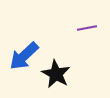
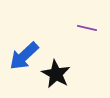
purple line: rotated 24 degrees clockwise
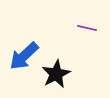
black star: rotated 16 degrees clockwise
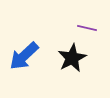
black star: moved 16 px right, 16 px up
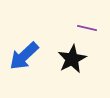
black star: moved 1 px down
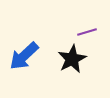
purple line: moved 4 px down; rotated 30 degrees counterclockwise
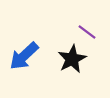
purple line: rotated 54 degrees clockwise
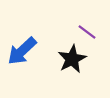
blue arrow: moved 2 px left, 5 px up
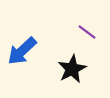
black star: moved 10 px down
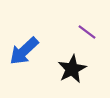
blue arrow: moved 2 px right
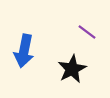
blue arrow: rotated 36 degrees counterclockwise
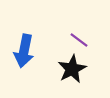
purple line: moved 8 px left, 8 px down
